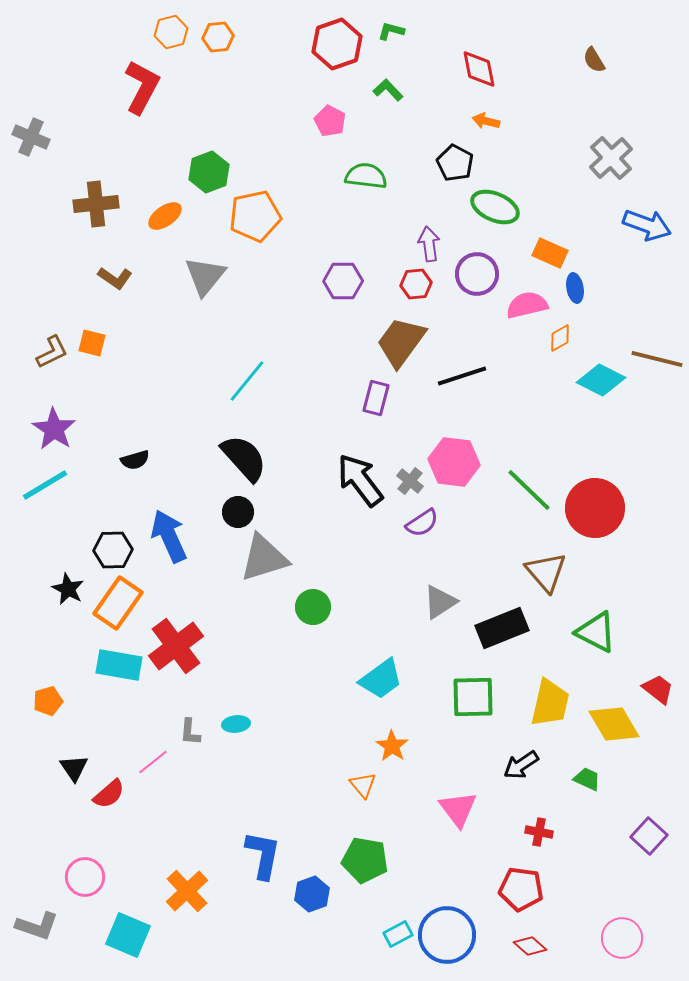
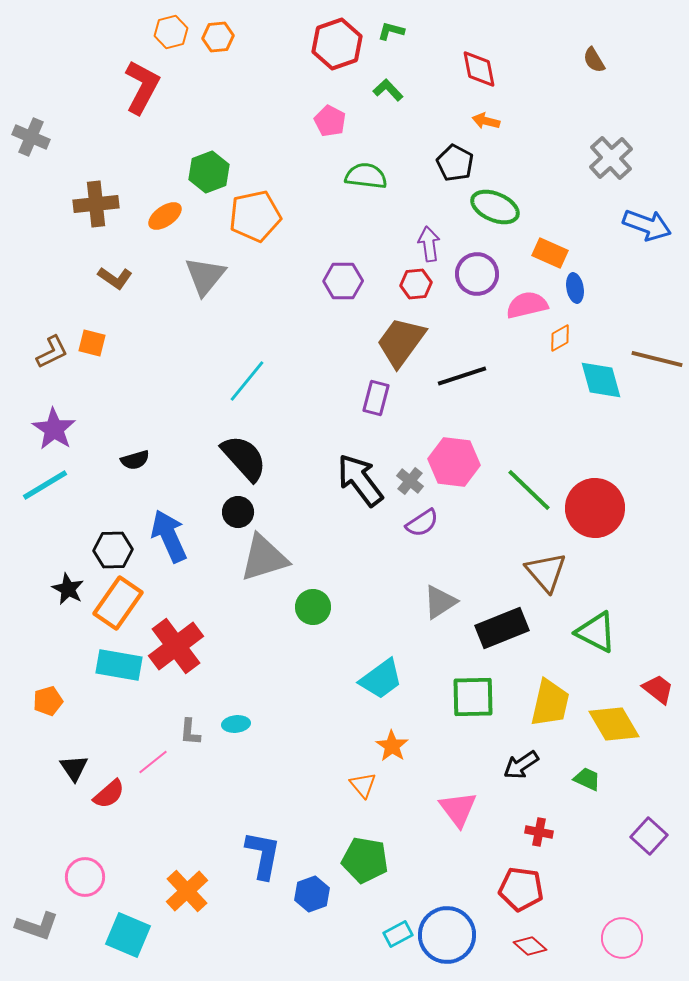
cyan diamond at (601, 380): rotated 48 degrees clockwise
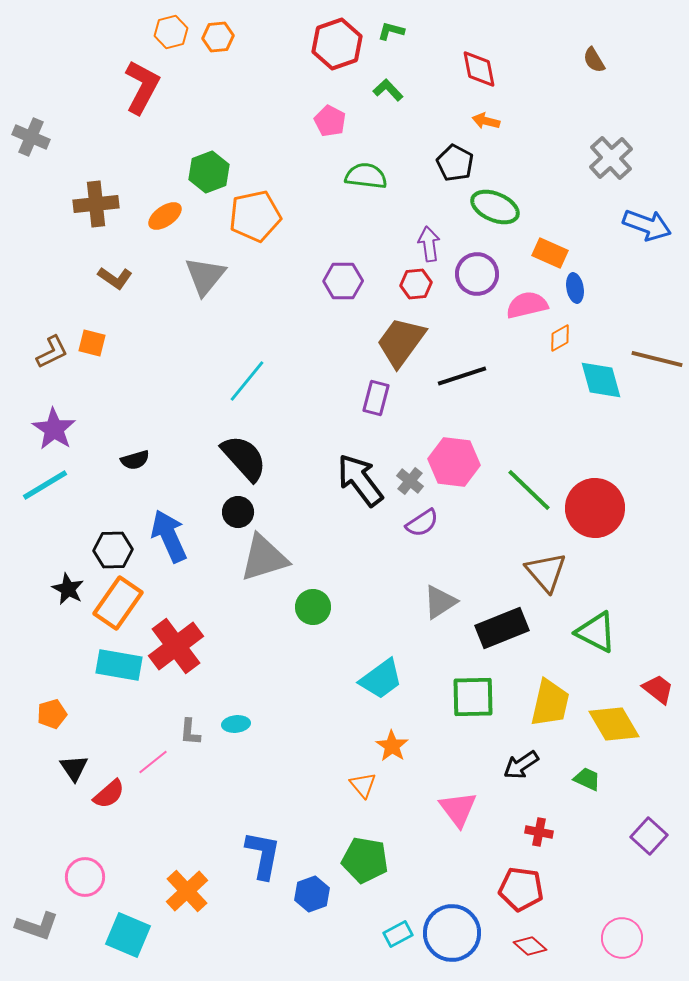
orange pentagon at (48, 701): moved 4 px right, 13 px down
blue circle at (447, 935): moved 5 px right, 2 px up
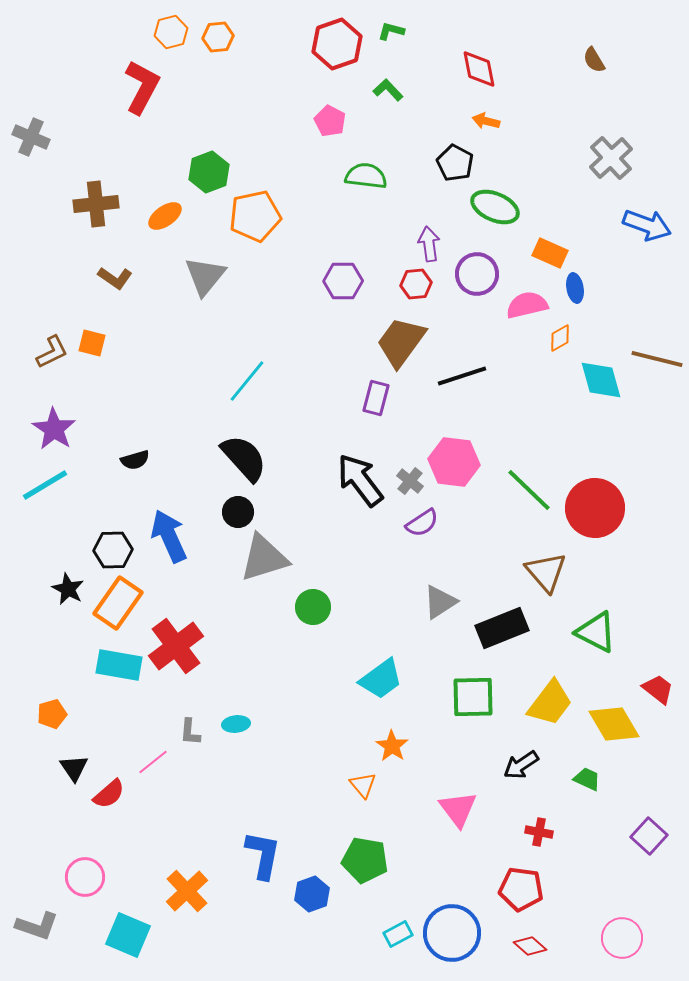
yellow trapezoid at (550, 703): rotated 24 degrees clockwise
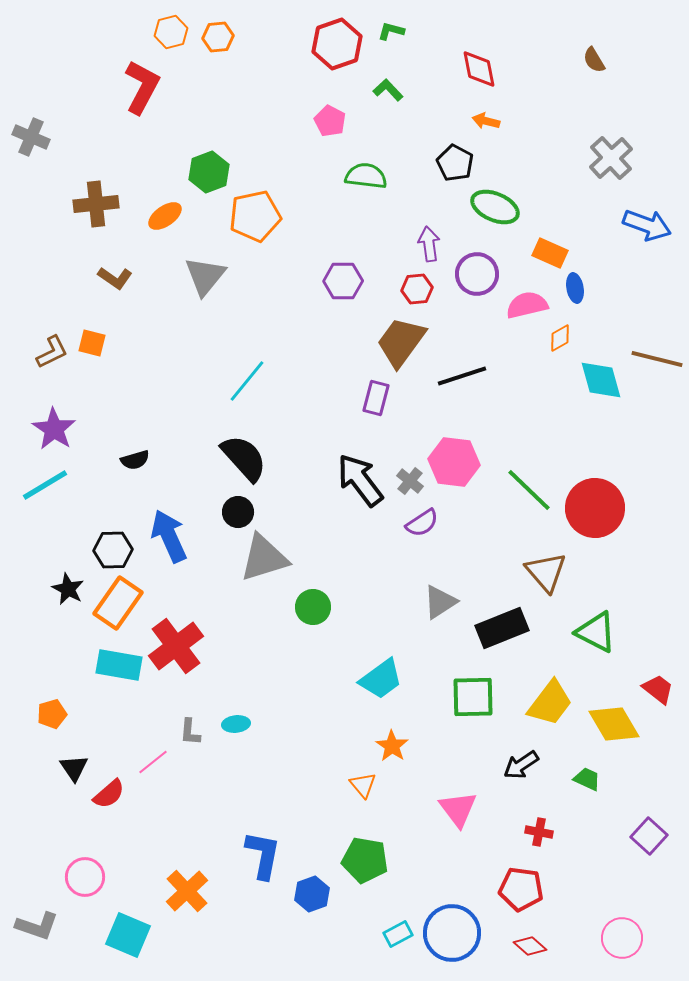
red hexagon at (416, 284): moved 1 px right, 5 px down
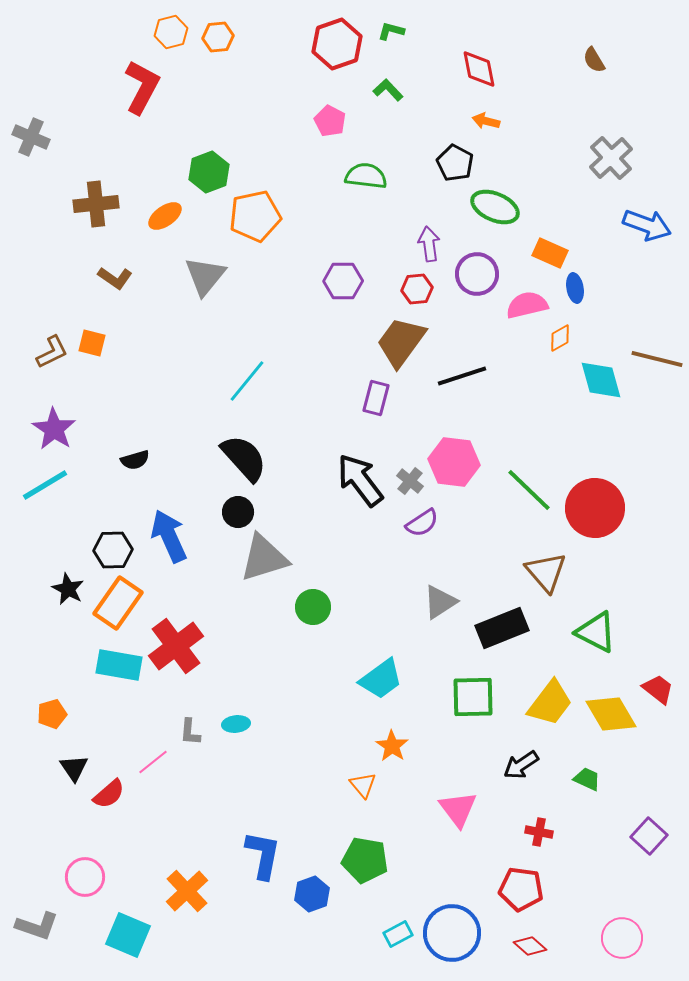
yellow diamond at (614, 724): moved 3 px left, 10 px up
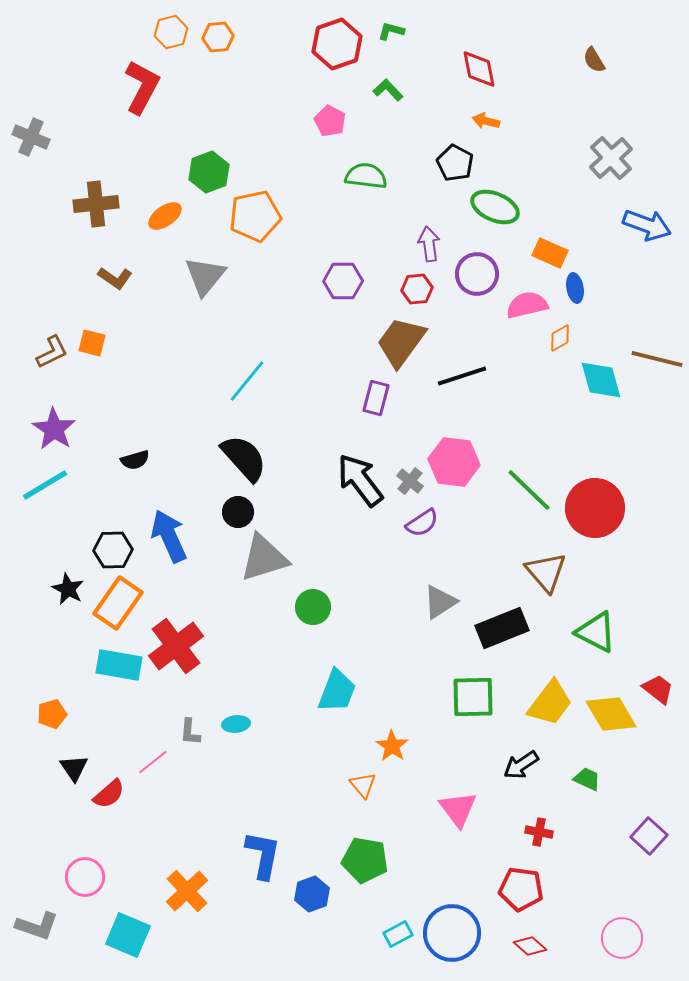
cyan trapezoid at (381, 679): moved 44 px left, 12 px down; rotated 33 degrees counterclockwise
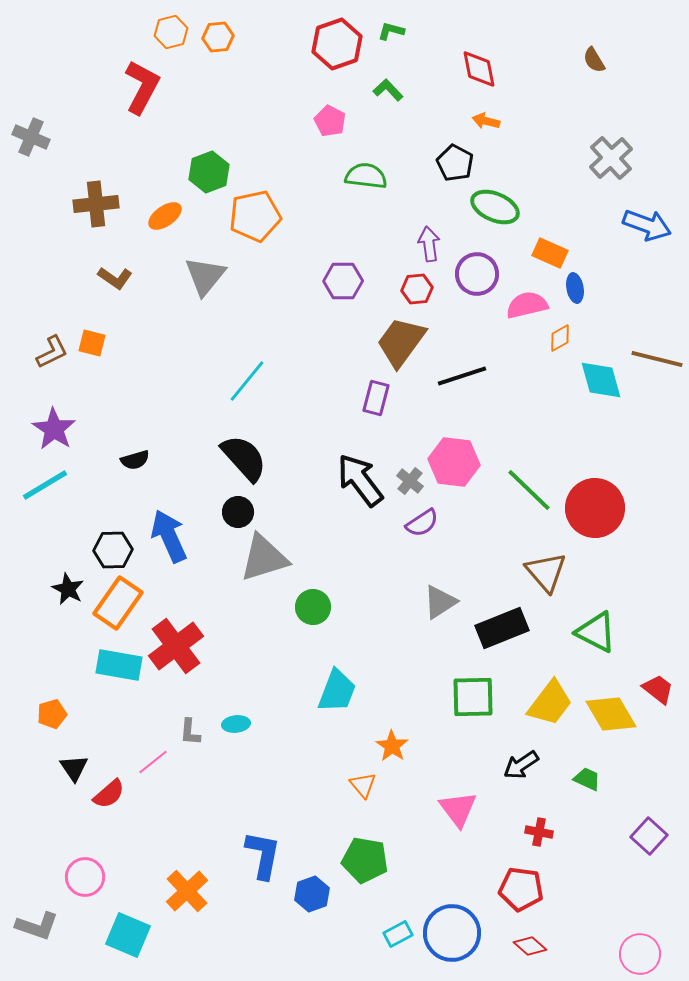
pink circle at (622, 938): moved 18 px right, 16 px down
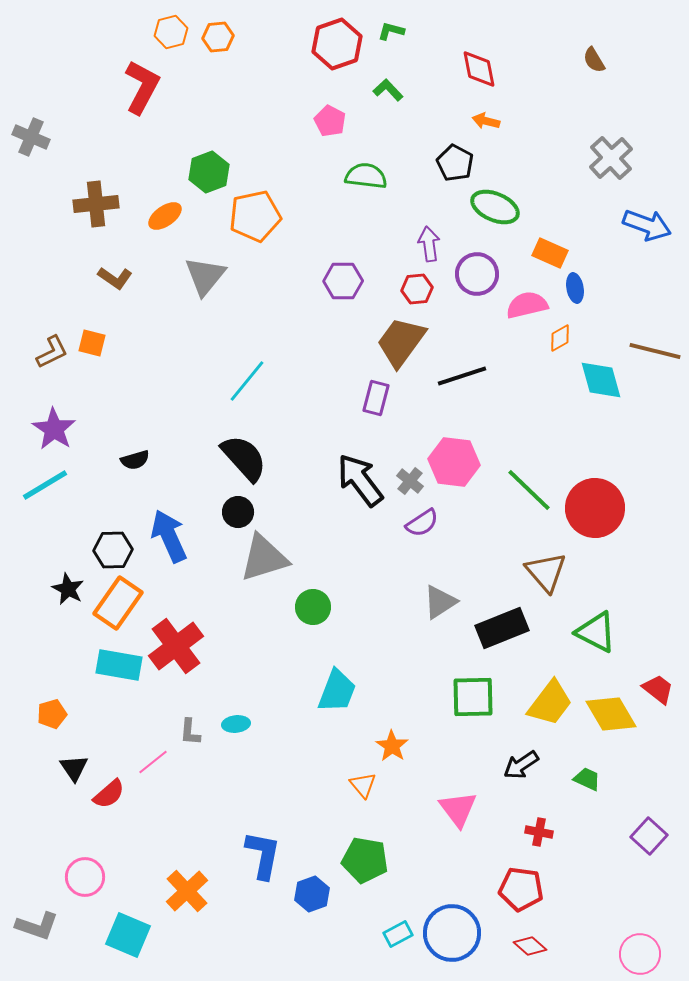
brown line at (657, 359): moved 2 px left, 8 px up
